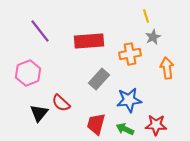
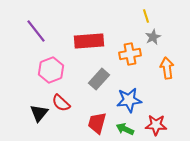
purple line: moved 4 px left
pink hexagon: moved 23 px right, 3 px up
red trapezoid: moved 1 px right, 1 px up
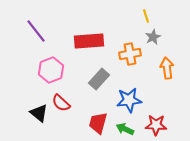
black triangle: rotated 30 degrees counterclockwise
red trapezoid: moved 1 px right
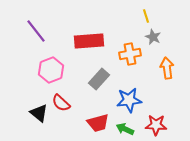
gray star: rotated 21 degrees counterclockwise
red trapezoid: rotated 120 degrees counterclockwise
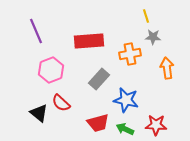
purple line: rotated 15 degrees clockwise
gray star: rotated 21 degrees counterclockwise
blue star: moved 3 px left; rotated 20 degrees clockwise
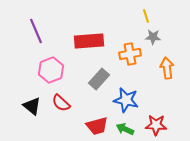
black triangle: moved 7 px left, 7 px up
red trapezoid: moved 1 px left, 3 px down
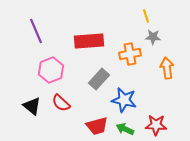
blue star: moved 2 px left
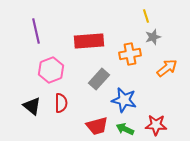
purple line: rotated 10 degrees clockwise
gray star: rotated 21 degrees counterclockwise
orange arrow: rotated 60 degrees clockwise
red semicircle: rotated 132 degrees counterclockwise
